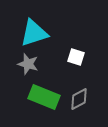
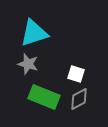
white square: moved 17 px down
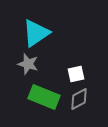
cyan triangle: moved 2 px right; rotated 16 degrees counterclockwise
white square: rotated 30 degrees counterclockwise
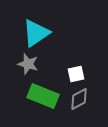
green rectangle: moved 1 px left, 1 px up
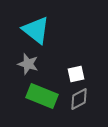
cyan triangle: moved 3 px up; rotated 48 degrees counterclockwise
green rectangle: moved 1 px left
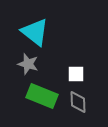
cyan triangle: moved 1 px left, 2 px down
white square: rotated 12 degrees clockwise
gray diamond: moved 1 px left, 3 px down; rotated 65 degrees counterclockwise
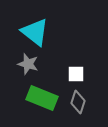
green rectangle: moved 2 px down
gray diamond: rotated 20 degrees clockwise
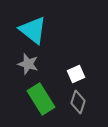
cyan triangle: moved 2 px left, 2 px up
white square: rotated 24 degrees counterclockwise
green rectangle: moved 1 px left, 1 px down; rotated 36 degrees clockwise
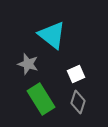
cyan triangle: moved 19 px right, 5 px down
